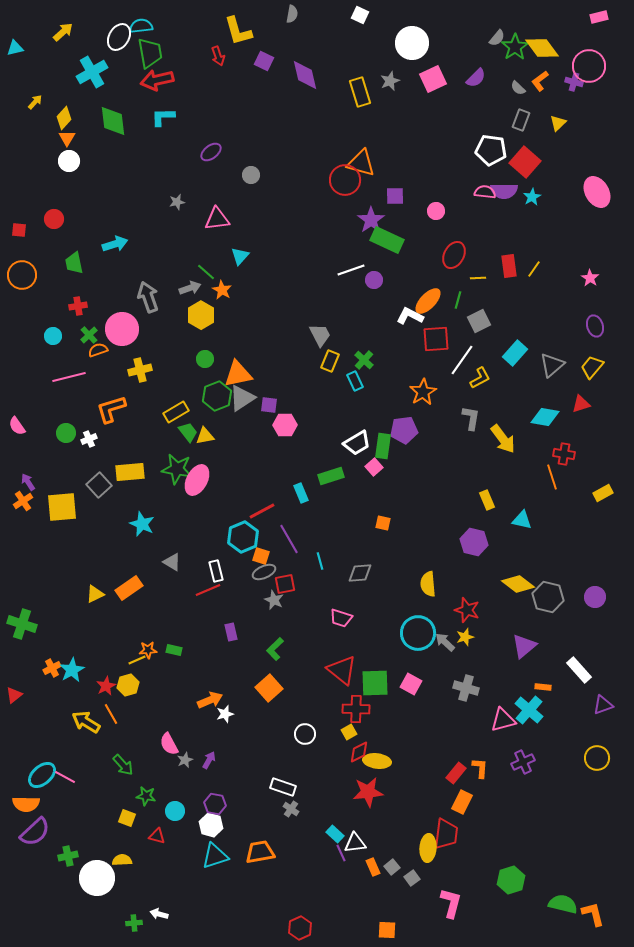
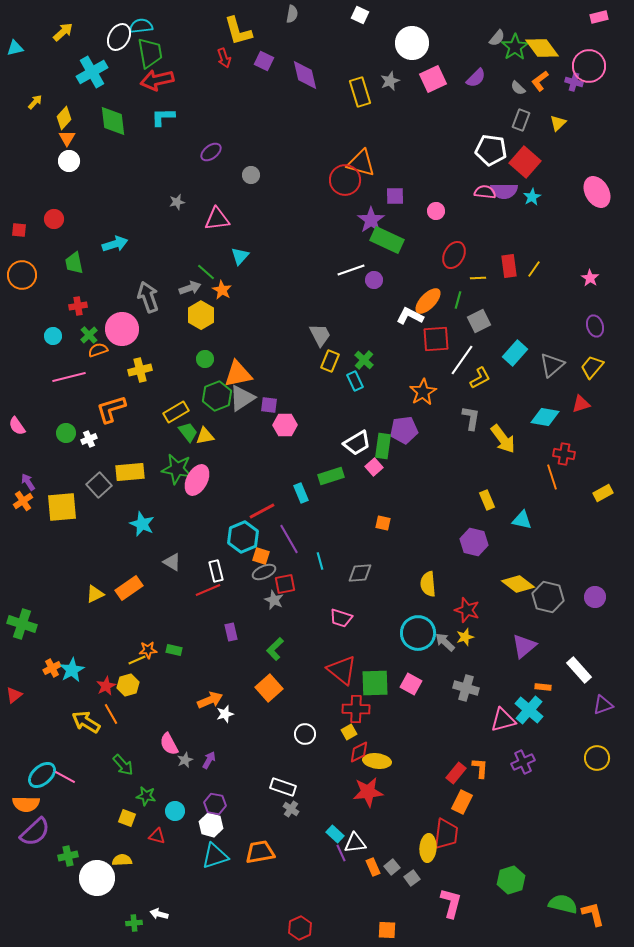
red arrow at (218, 56): moved 6 px right, 2 px down
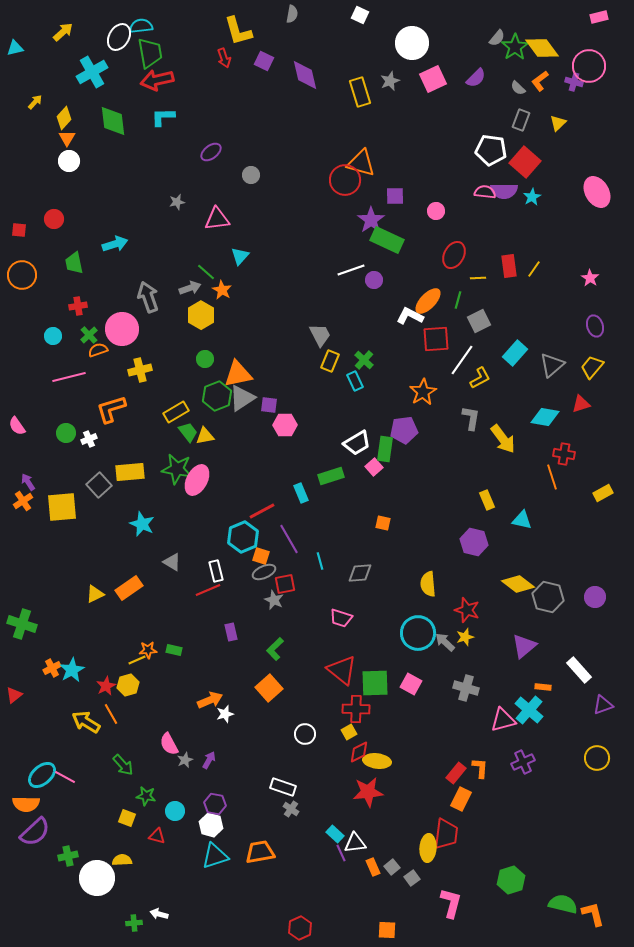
green rectangle at (383, 446): moved 2 px right, 3 px down
orange rectangle at (462, 802): moved 1 px left, 3 px up
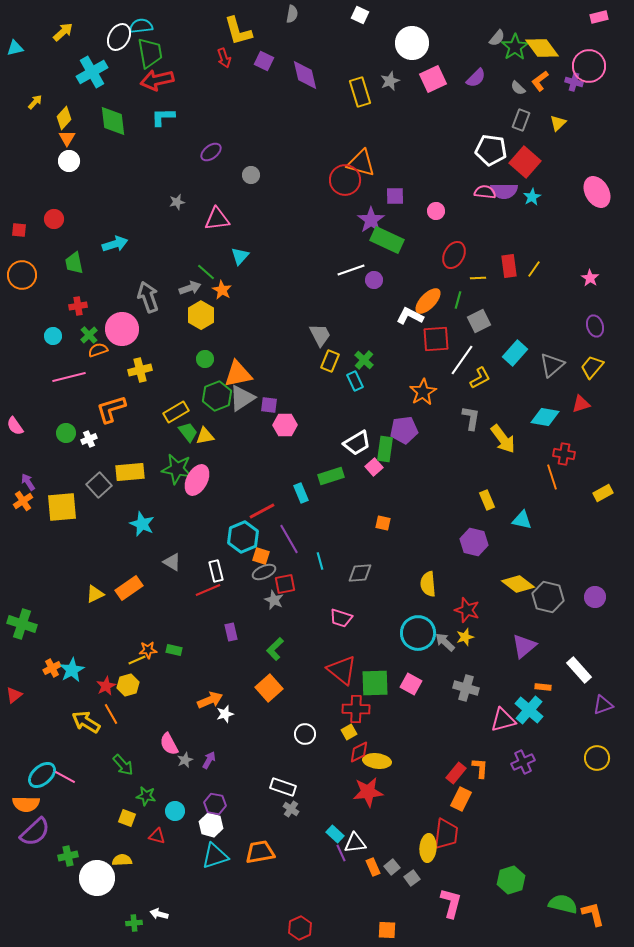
pink semicircle at (17, 426): moved 2 px left
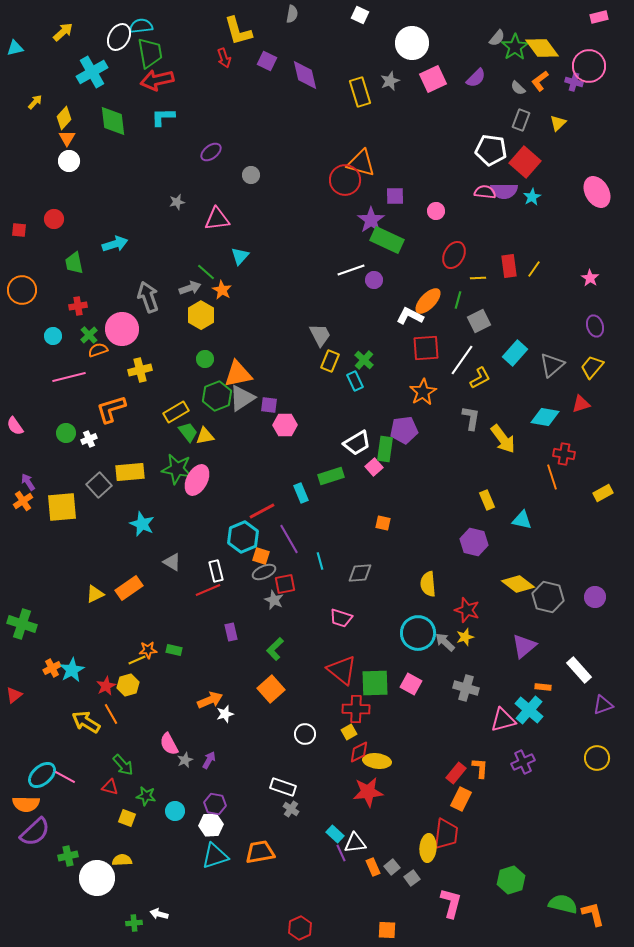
purple square at (264, 61): moved 3 px right
orange circle at (22, 275): moved 15 px down
red square at (436, 339): moved 10 px left, 9 px down
orange square at (269, 688): moved 2 px right, 1 px down
white hexagon at (211, 825): rotated 20 degrees counterclockwise
red triangle at (157, 836): moved 47 px left, 49 px up
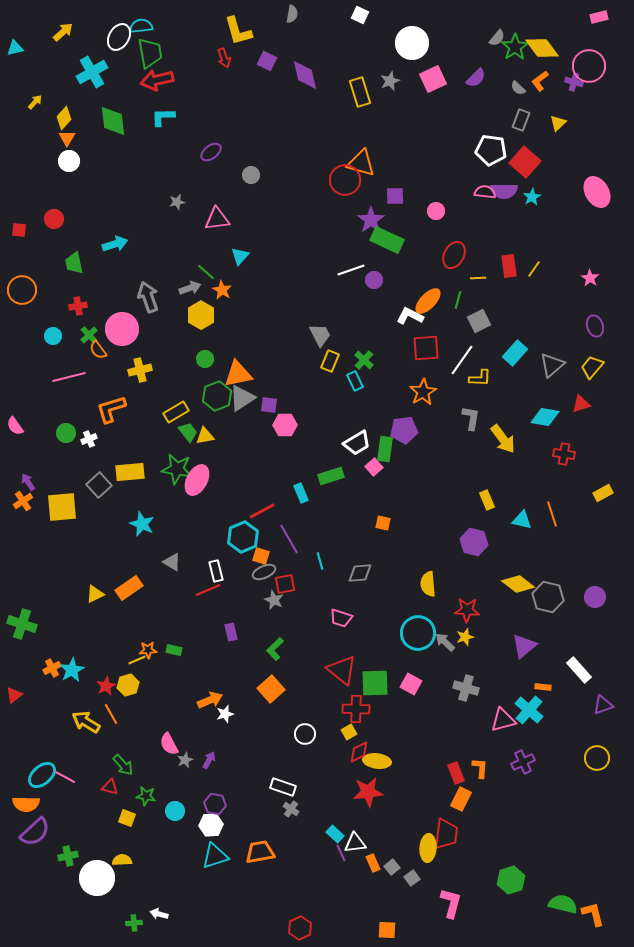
orange semicircle at (98, 350): rotated 108 degrees counterclockwise
yellow L-shape at (480, 378): rotated 30 degrees clockwise
orange line at (552, 477): moved 37 px down
red star at (467, 610): rotated 15 degrees counterclockwise
red rectangle at (456, 773): rotated 60 degrees counterclockwise
orange rectangle at (373, 867): moved 4 px up
